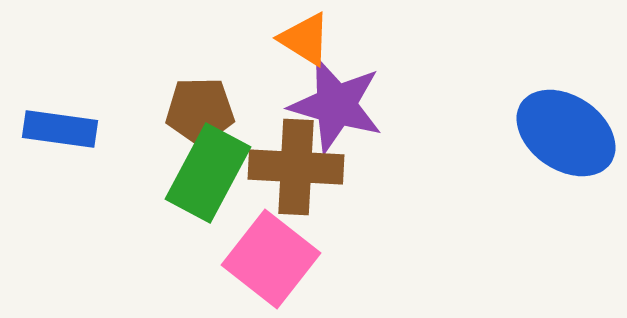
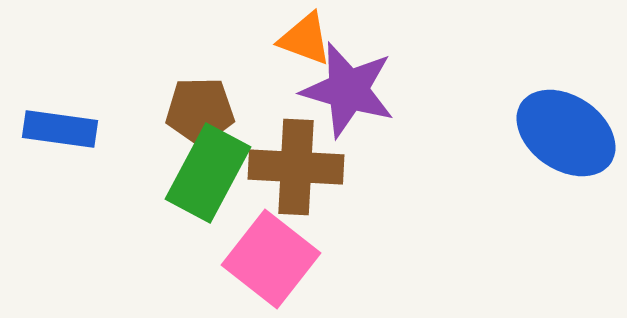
orange triangle: rotated 12 degrees counterclockwise
purple star: moved 12 px right, 15 px up
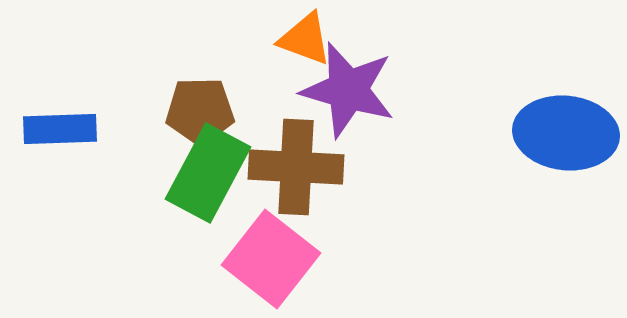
blue rectangle: rotated 10 degrees counterclockwise
blue ellipse: rotated 28 degrees counterclockwise
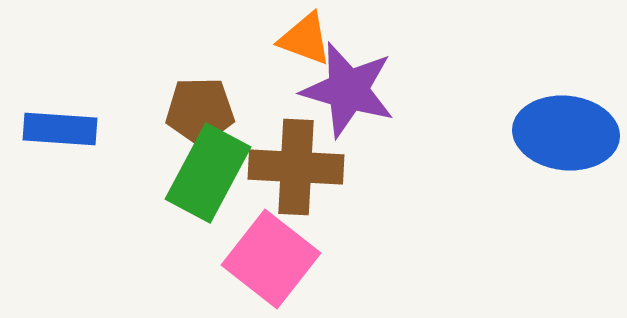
blue rectangle: rotated 6 degrees clockwise
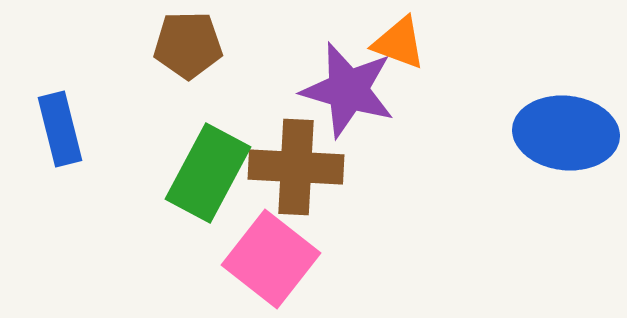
orange triangle: moved 94 px right, 4 px down
brown pentagon: moved 12 px left, 66 px up
blue rectangle: rotated 72 degrees clockwise
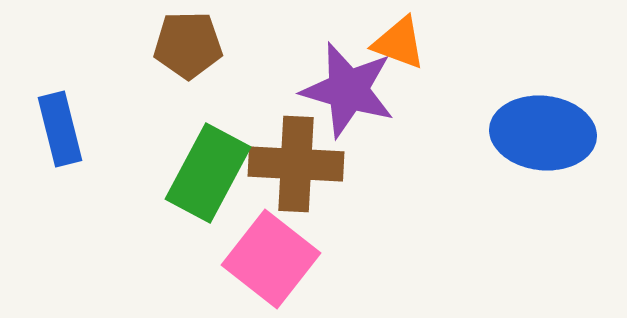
blue ellipse: moved 23 px left
brown cross: moved 3 px up
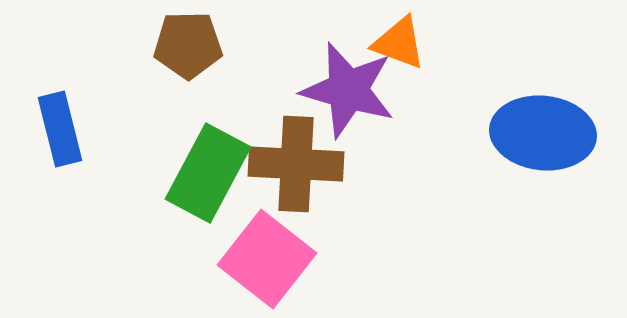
pink square: moved 4 px left
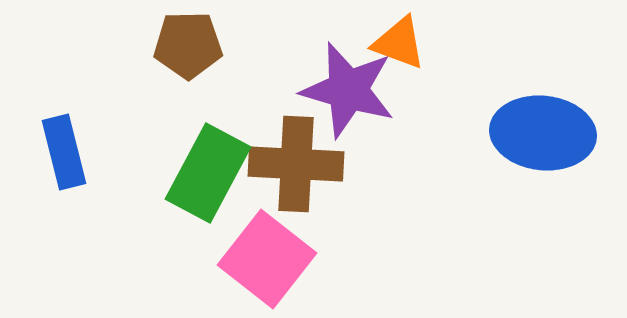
blue rectangle: moved 4 px right, 23 px down
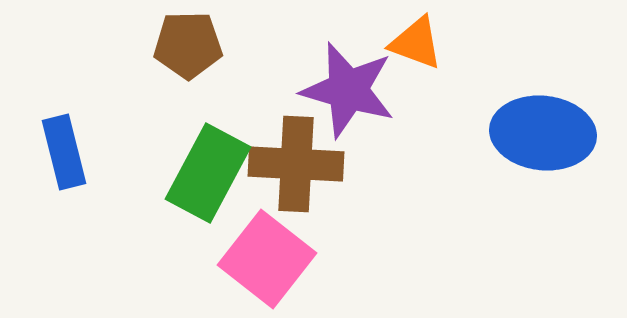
orange triangle: moved 17 px right
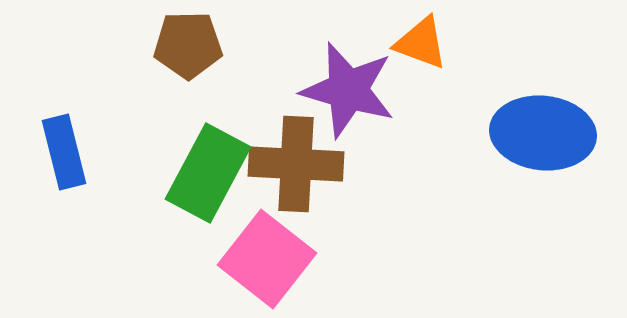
orange triangle: moved 5 px right
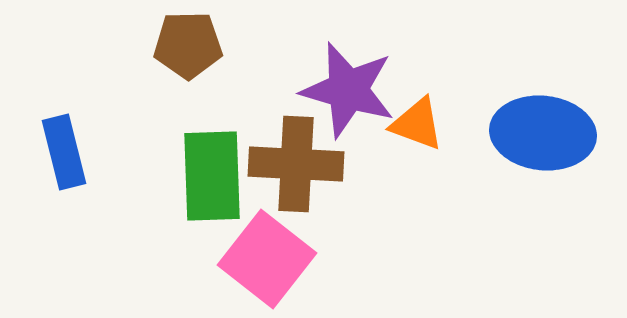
orange triangle: moved 4 px left, 81 px down
green rectangle: moved 4 px right, 3 px down; rotated 30 degrees counterclockwise
